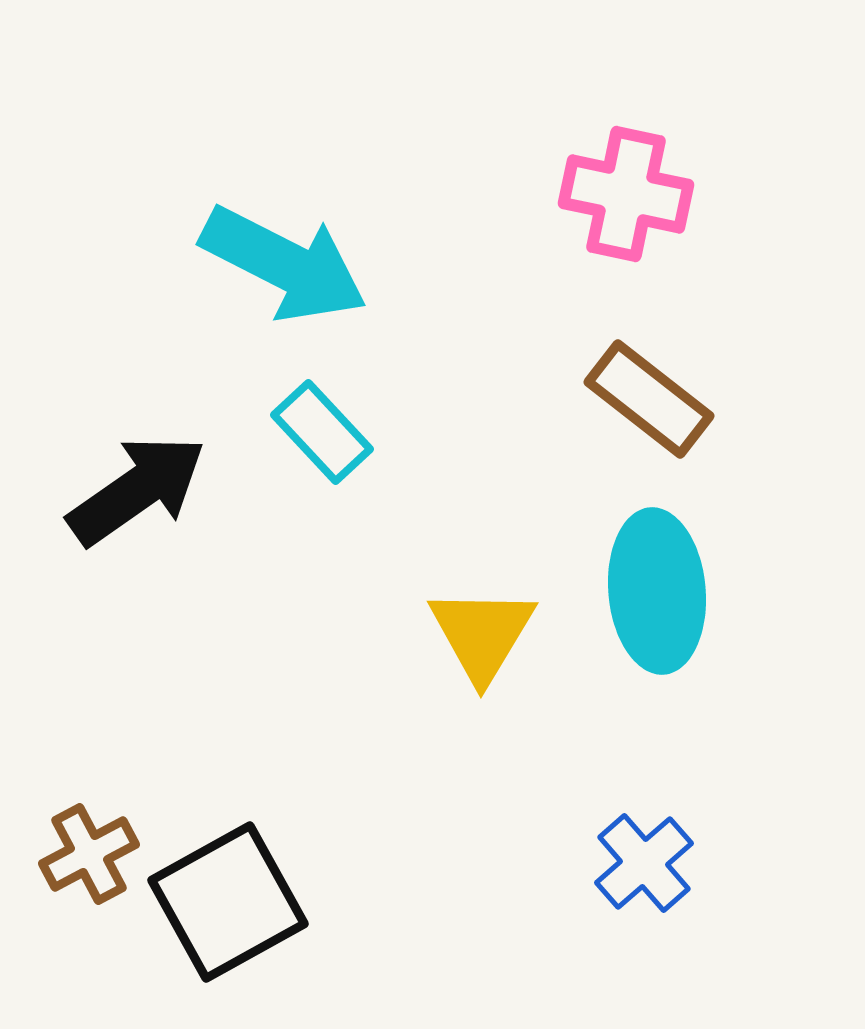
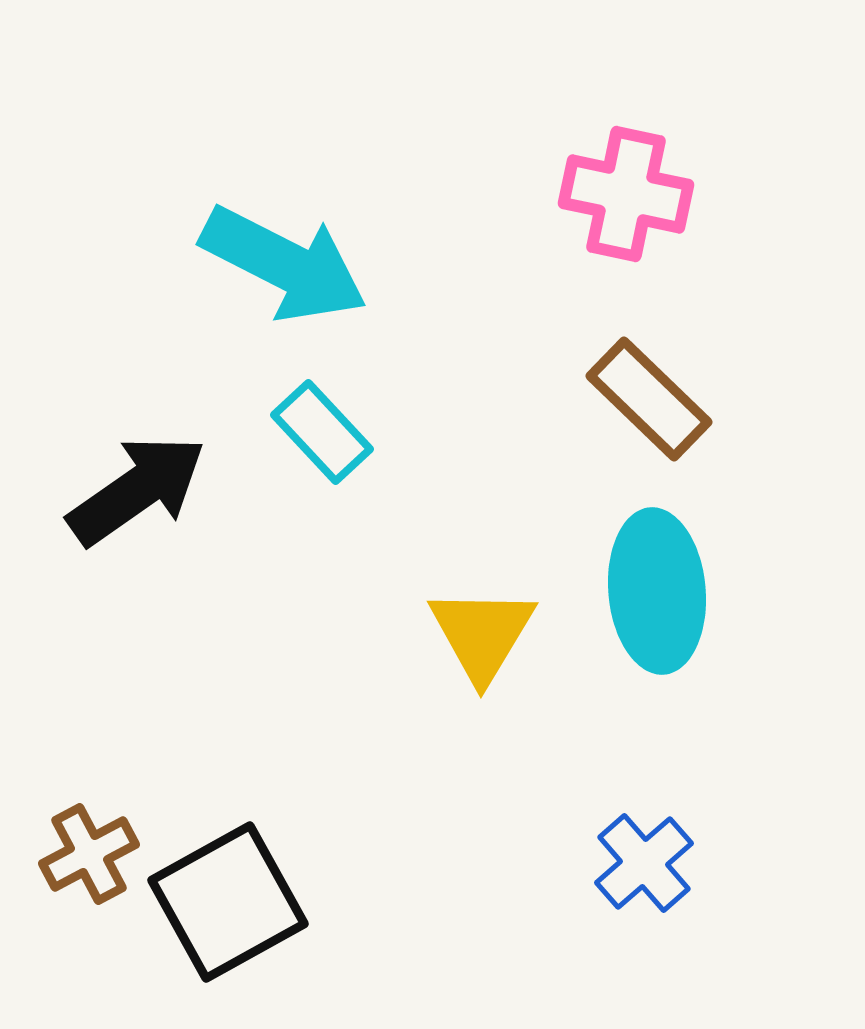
brown rectangle: rotated 6 degrees clockwise
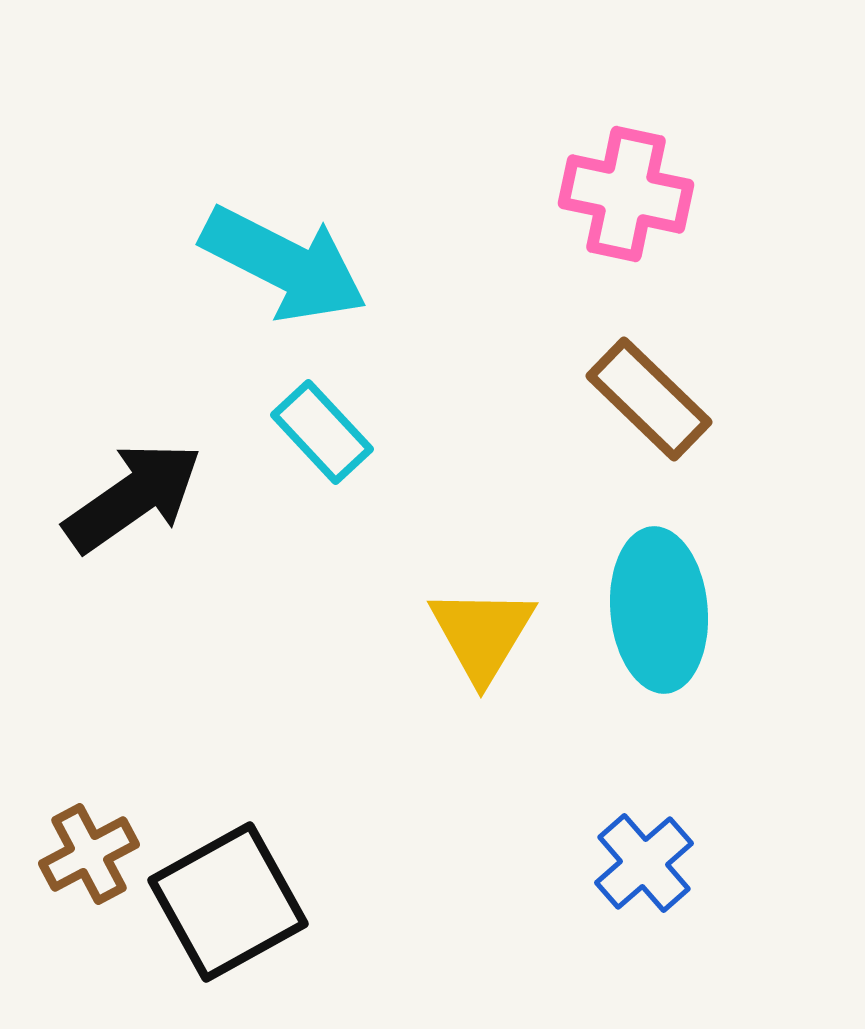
black arrow: moved 4 px left, 7 px down
cyan ellipse: moved 2 px right, 19 px down
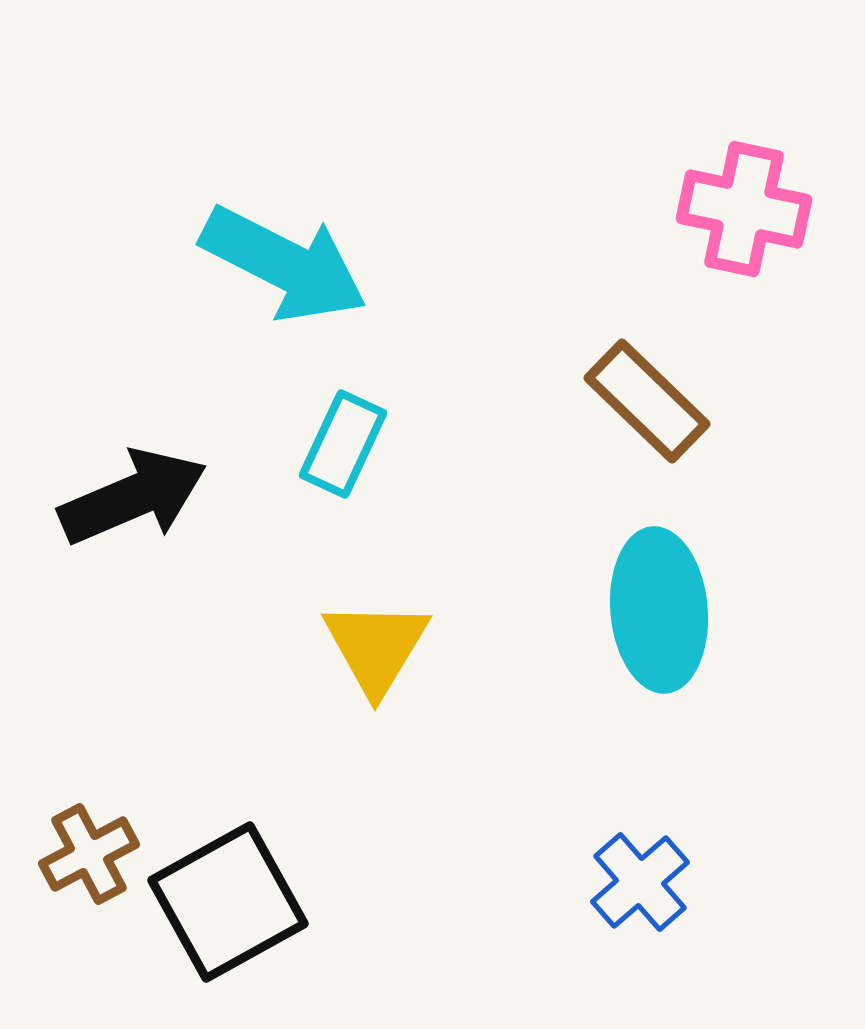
pink cross: moved 118 px right, 15 px down
brown rectangle: moved 2 px left, 2 px down
cyan rectangle: moved 21 px right, 12 px down; rotated 68 degrees clockwise
black arrow: rotated 12 degrees clockwise
yellow triangle: moved 106 px left, 13 px down
blue cross: moved 4 px left, 19 px down
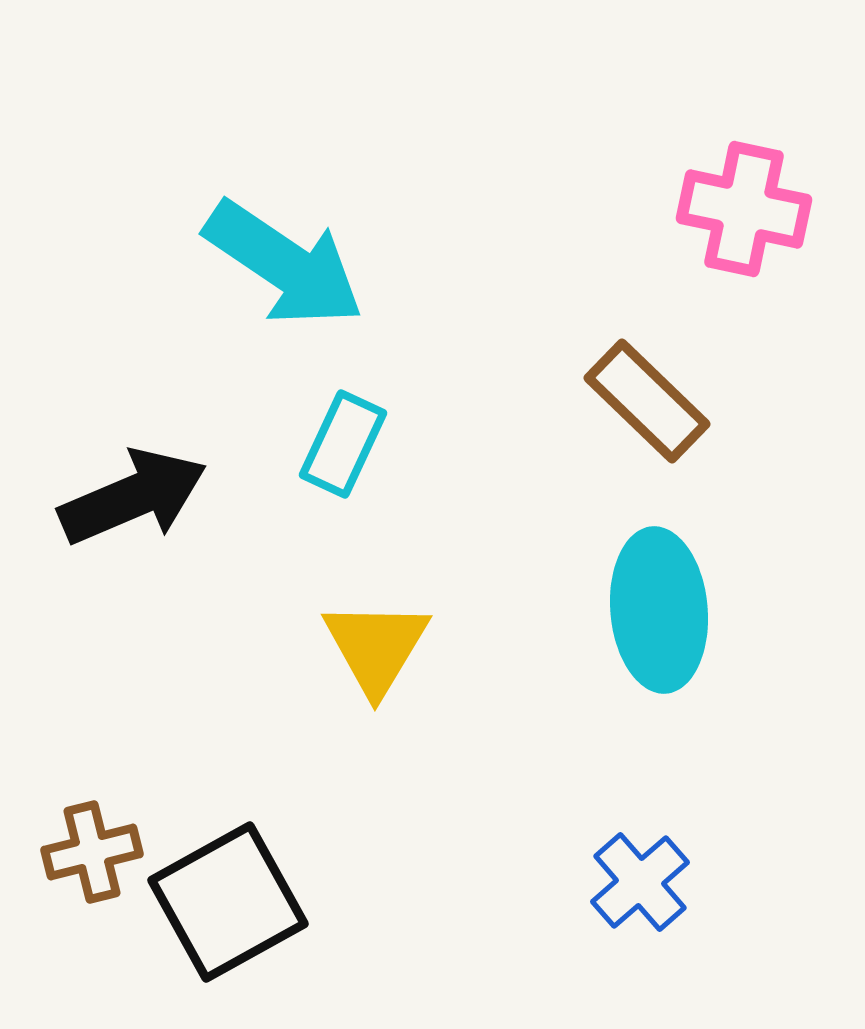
cyan arrow: rotated 7 degrees clockwise
brown cross: moved 3 px right, 2 px up; rotated 14 degrees clockwise
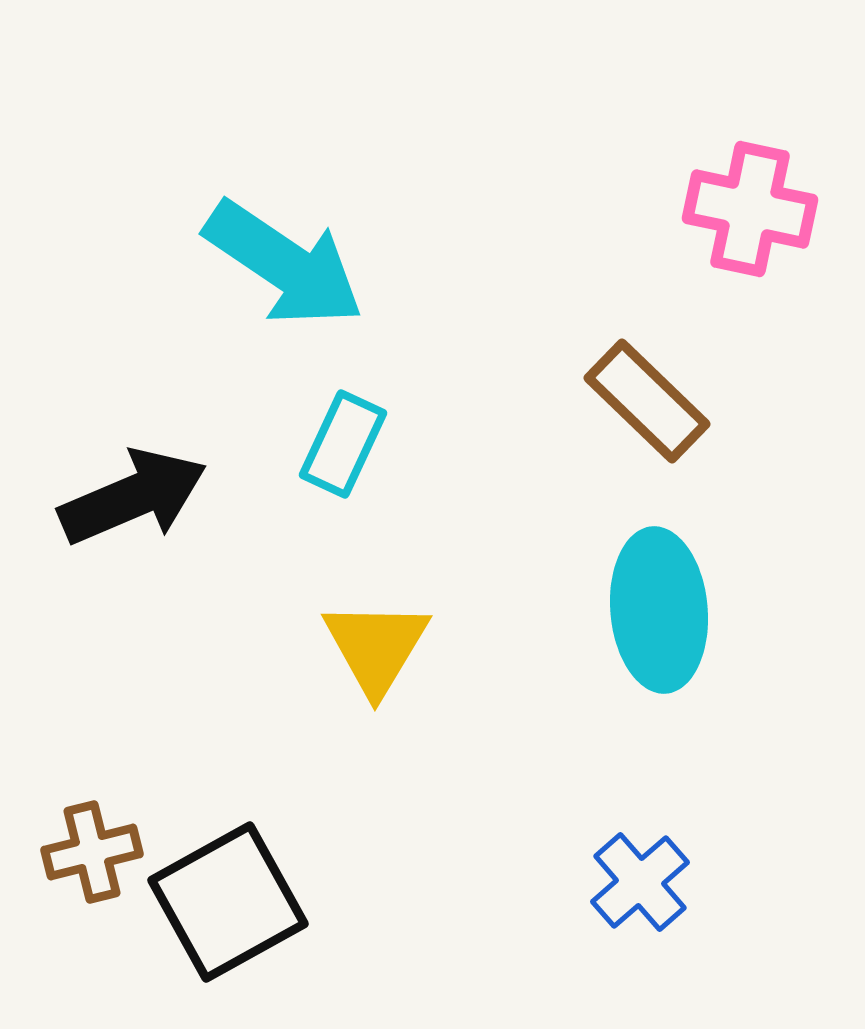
pink cross: moved 6 px right
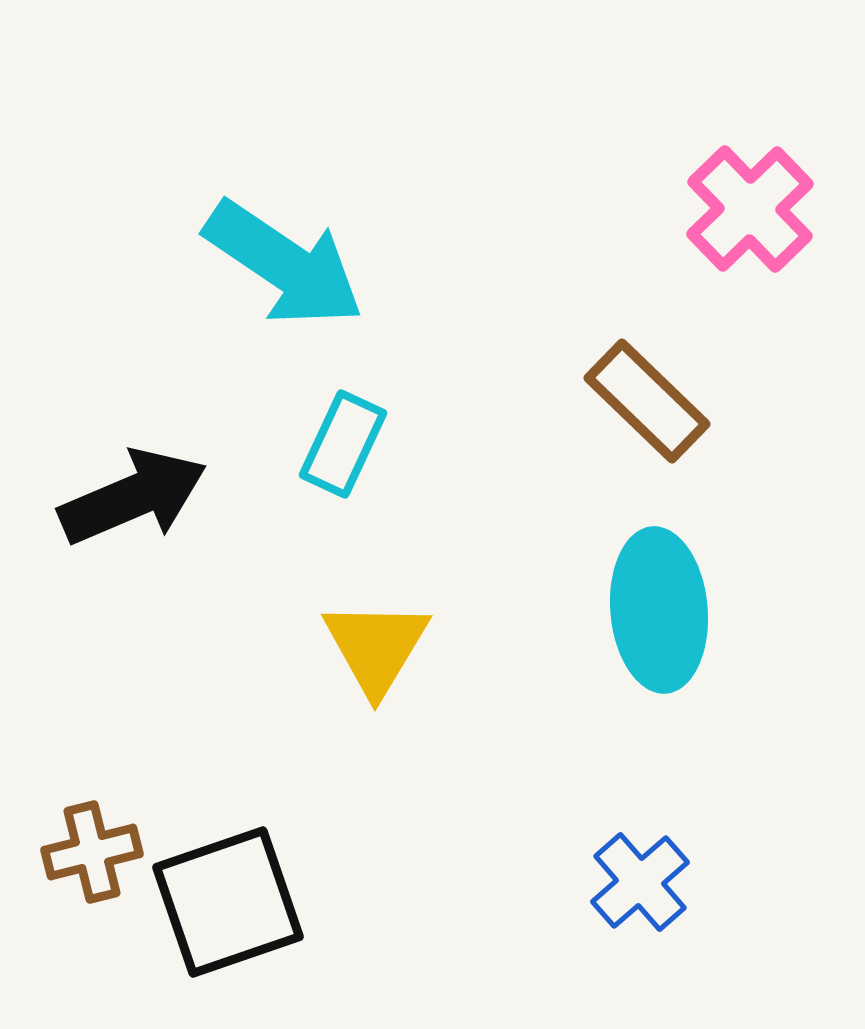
pink cross: rotated 34 degrees clockwise
black square: rotated 10 degrees clockwise
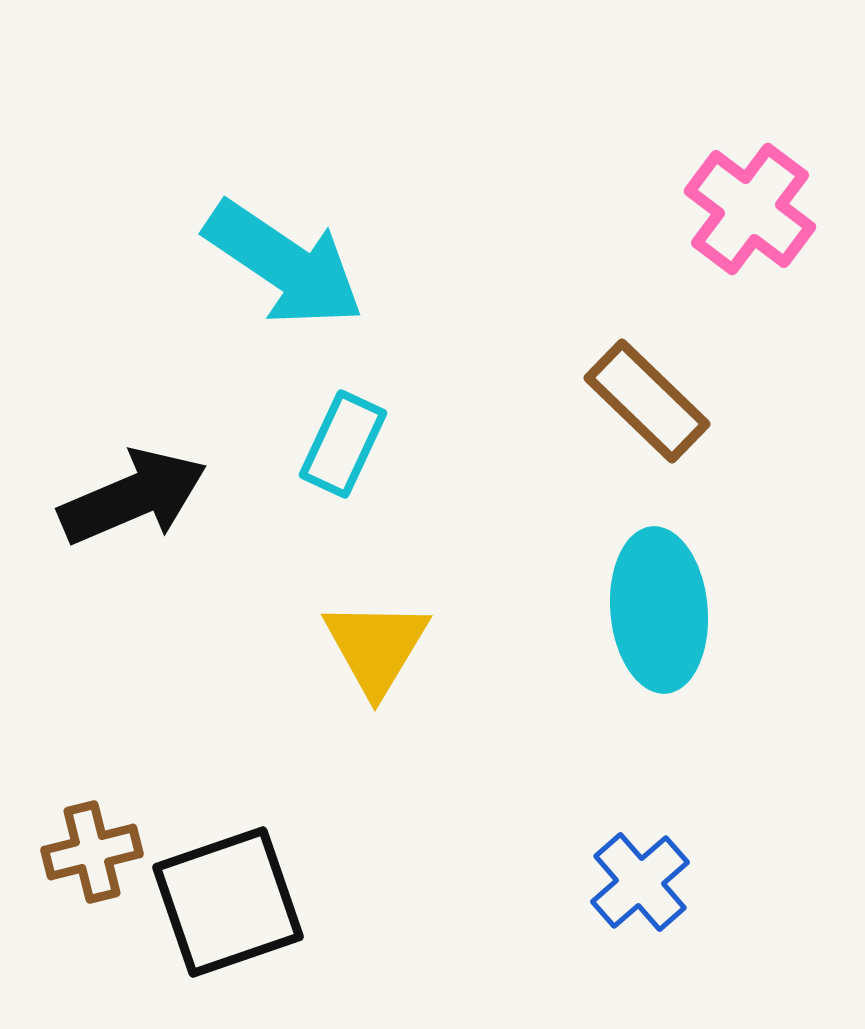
pink cross: rotated 9 degrees counterclockwise
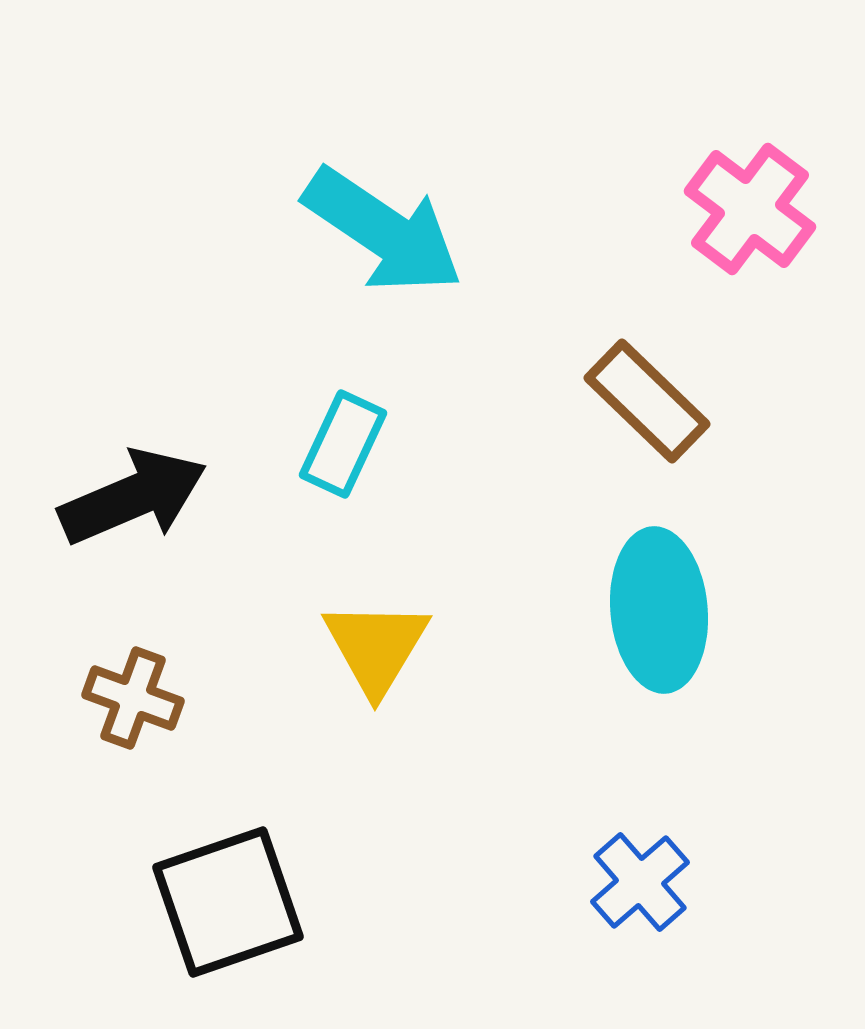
cyan arrow: moved 99 px right, 33 px up
brown cross: moved 41 px right, 154 px up; rotated 34 degrees clockwise
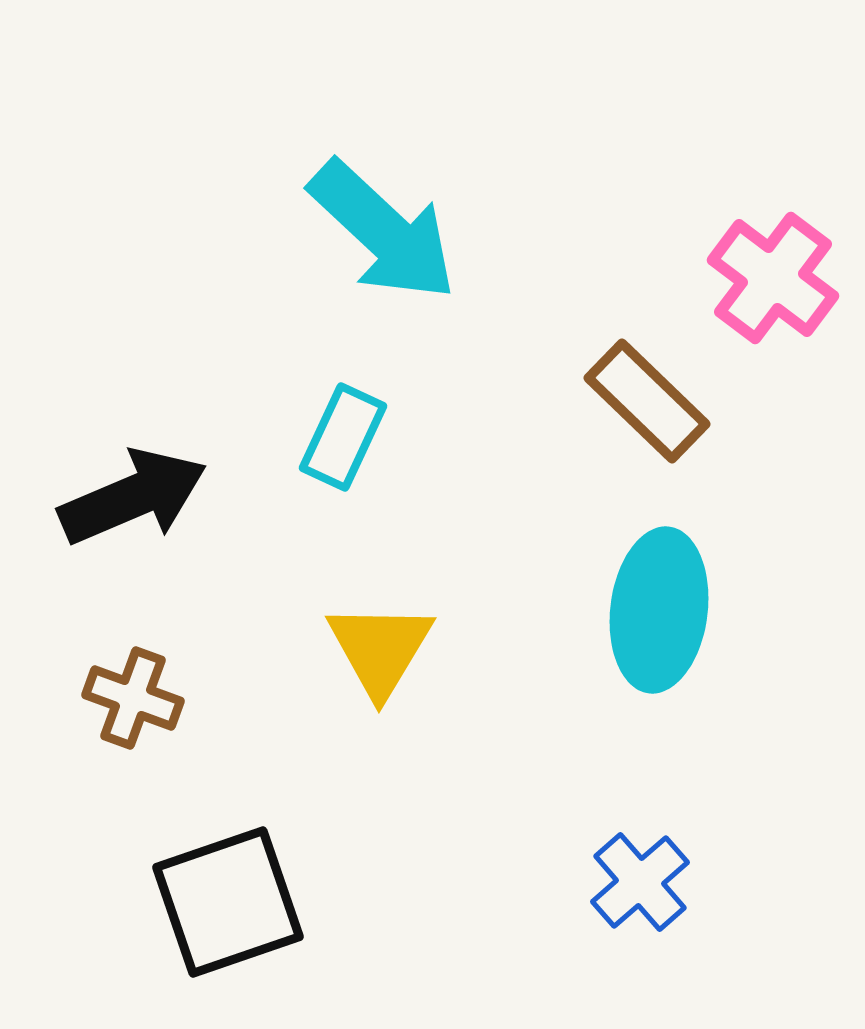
pink cross: moved 23 px right, 69 px down
cyan arrow: rotated 9 degrees clockwise
cyan rectangle: moved 7 px up
cyan ellipse: rotated 12 degrees clockwise
yellow triangle: moved 4 px right, 2 px down
